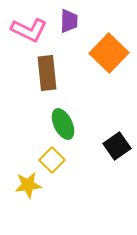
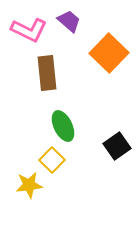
purple trapezoid: rotated 50 degrees counterclockwise
green ellipse: moved 2 px down
yellow star: moved 1 px right
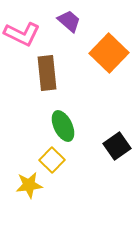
pink L-shape: moved 7 px left, 4 px down
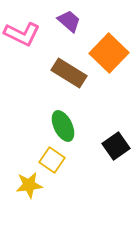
brown rectangle: moved 22 px right; rotated 52 degrees counterclockwise
black square: moved 1 px left
yellow square: rotated 10 degrees counterclockwise
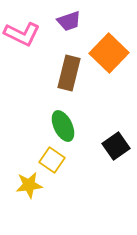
purple trapezoid: rotated 120 degrees clockwise
brown rectangle: rotated 72 degrees clockwise
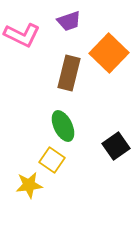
pink L-shape: moved 1 px down
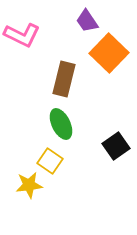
purple trapezoid: moved 18 px right; rotated 75 degrees clockwise
brown rectangle: moved 5 px left, 6 px down
green ellipse: moved 2 px left, 2 px up
yellow square: moved 2 px left, 1 px down
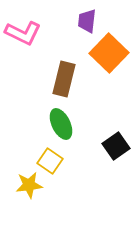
purple trapezoid: rotated 40 degrees clockwise
pink L-shape: moved 1 px right, 2 px up
